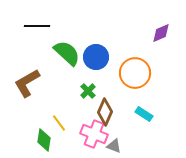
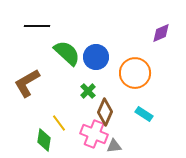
gray triangle: rotated 28 degrees counterclockwise
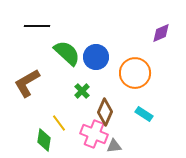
green cross: moved 6 px left
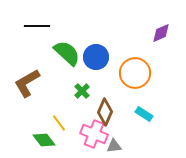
green diamond: rotated 45 degrees counterclockwise
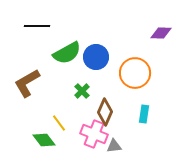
purple diamond: rotated 25 degrees clockwise
green semicircle: rotated 108 degrees clockwise
cyan rectangle: rotated 66 degrees clockwise
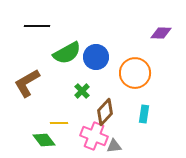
brown diamond: rotated 20 degrees clockwise
yellow line: rotated 54 degrees counterclockwise
pink cross: moved 2 px down
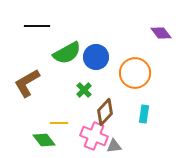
purple diamond: rotated 50 degrees clockwise
green cross: moved 2 px right, 1 px up
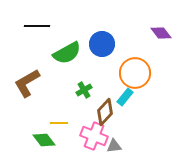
blue circle: moved 6 px right, 13 px up
green cross: rotated 14 degrees clockwise
cyan rectangle: moved 19 px left, 17 px up; rotated 30 degrees clockwise
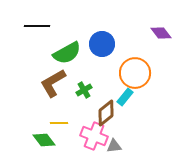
brown L-shape: moved 26 px right
brown diamond: moved 1 px right, 1 px down; rotated 8 degrees clockwise
